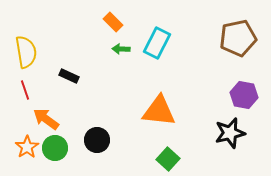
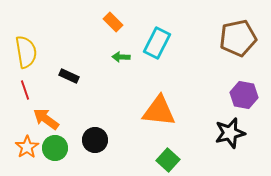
green arrow: moved 8 px down
black circle: moved 2 px left
green square: moved 1 px down
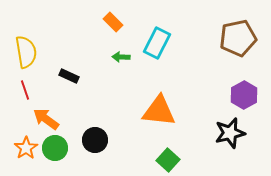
purple hexagon: rotated 20 degrees clockwise
orange star: moved 1 px left, 1 px down
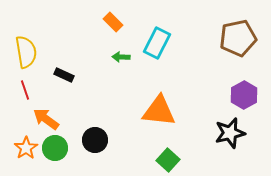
black rectangle: moved 5 px left, 1 px up
